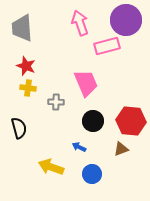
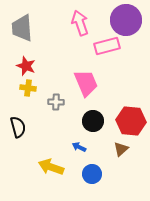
black semicircle: moved 1 px left, 1 px up
brown triangle: rotated 21 degrees counterclockwise
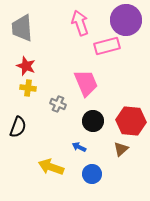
gray cross: moved 2 px right, 2 px down; rotated 21 degrees clockwise
black semicircle: rotated 35 degrees clockwise
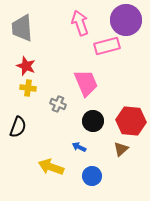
blue circle: moved 2 px down
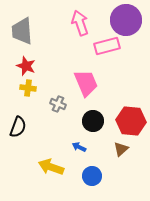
gray trapezoid: moved 3 px down
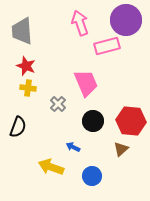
gray cross: rotated 21 degrees clockwise
blue arrow: moved 6 px left
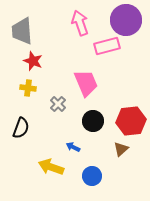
red star: moved 7 px right, 5 px up
red hexagon: rotated 12 degrees counterclockwise
black semicircle: moved 3 px right, 1 px down
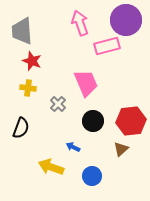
red star: moved 1 px left
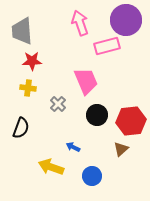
red star: rotated 24 degrees counterclockwise
pink trapezoid: moved 2 px up
black circle: moved 4 px right, 6 px up
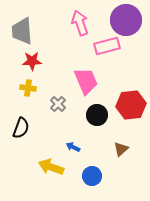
red hexagon: moved 16 px up
